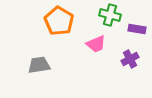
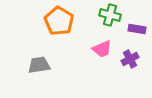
pink trapezoid: moved 6 px right, 5 px down
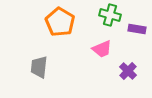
orange pentagon: moved 1 px right, 1 px down
purple cross: moved 2 px left, 12 px down; rotated 18 degrees counterclockwise
gray trapezoid: moved 2 px down; rotated 75 degrees counterclockwise
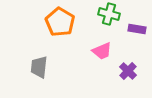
green cross: moved 1 px left, 1 px up
pink trapezoid: moved 2 px down
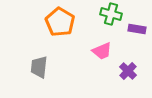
green cross: moved 2 px right
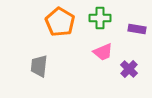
green cross: moved 11 px left, 4 px down; rotated 15 degrees counterclockwise
pink trapezoid: moved 1 px right, 1 px down
gray trapezoid: moved 1 px up
purple cross: moved 1 px right, 2 px up
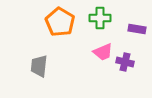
purple cross: moved 4 px left, 7 px up; rotated 30 degrees counterclockwise
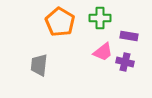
purple rectangle: moved 8 px left, 7 px down
pink trapezoid: rotated 15 degrees counterclockwise
gray trapezoid: moved 1 px up
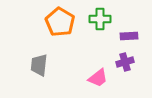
green cross: moved 1 px down
purple rectangle: rotated 12 degrees counterclockwise
pink trapezoid: moved 5 px left, 26 px down
purple cross: rotated 30 degrees counterclockwise
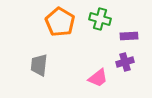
green cross: rotated 15 degrees clockwise
